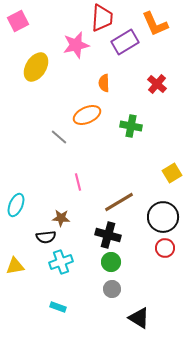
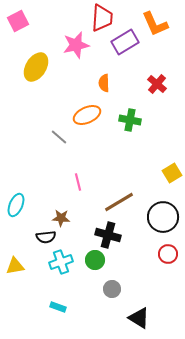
green cross: moved 1 px left, 6 px up
red circle: moved 3 px right, 6 px down
green circle: moved 16 px left, 2 px up
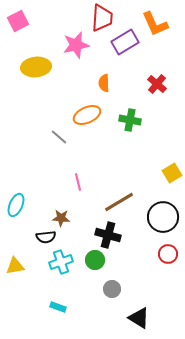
yellow ellipse: rotated 52 degrees clockwise
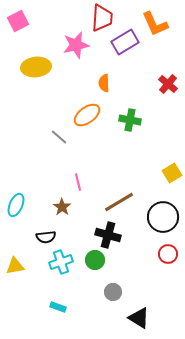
red cross: moved 11 px right
orange ellipse: rotated 12 degrees counterclockwise
brown star: moved 1 px right, 11 px up; rotated 30 degrees clockwise
gray circle: moved 1 px right, 3 px down
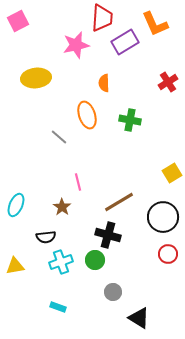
yellow ellipse: moved 11 px down
red cross: moved 2 px up; rotated 18 degrees clockwise
orange ellipse: rotated 72 degrees counterclockwise
